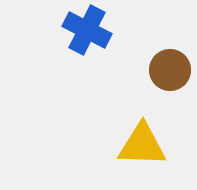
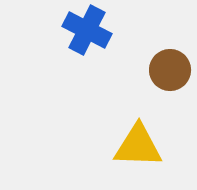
yellow triangle: moved 4 px left, 1 px down
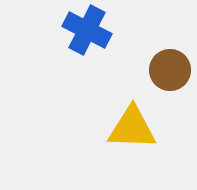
yellow triangle: moved 6 px left, 18 px up
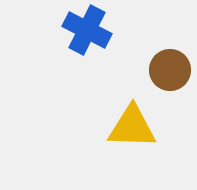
yellow triangle: moved 1 px up
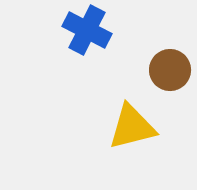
yellow triangle: rotated 16 degrees counterclockwise
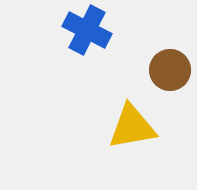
yellow triangle: rotated 4 degrees clockwise
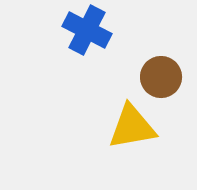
brown circle: moved 9 px left, 7 px down
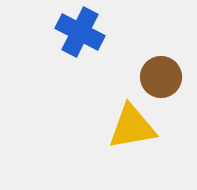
blue cross: moved 7 px left, 2 px down
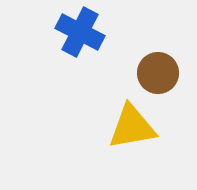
brown circle: moved 3 px left, 4 px up
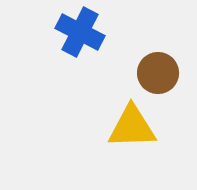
yellow triangle: rotated 8 degrees clockwise
